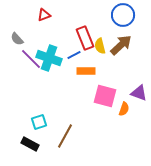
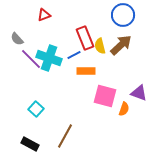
cyan square: moved 3 px left, 13 px up; rotated 28 degrees counterclockwise
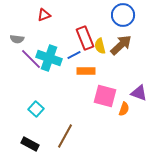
gray semicircle: rotated 40 degrees counterclockwise
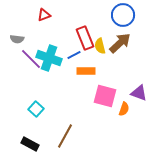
brown arrow: moved 1 px left, 2 px up
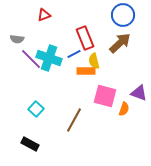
yellow semicircle: moved 6 px left, 15 px down
blue line: moved 1 px up
brown line: moved 9 px right, 16 px up
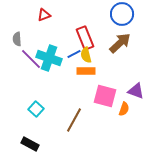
blue circle: moved 1 px left, 1 px up
gray semicircle: rotated 80 degrees clockwise
yellow semicircle: moved 8 px left, 6 px up
purple triangle: moved 3 px left, 2 px up
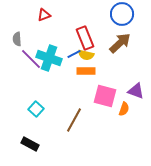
yellow semicircle: rotated 63 degrees counterclockwise
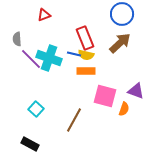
blue line: rotated 40 degrees clockwise
